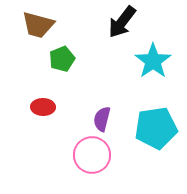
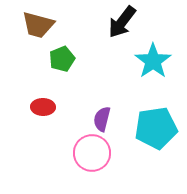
pink circle: moved 2 px up
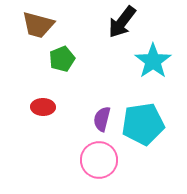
cyan pentagon: moved 13 px left, 4 px up
pink circle: moved 7 px right, 7 px down
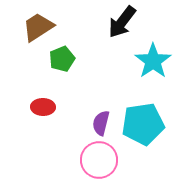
brown trapezoid: moved 2 px down; rotated 132 degrees clockwise
purple semicircle: moved 1 px left, 4 px down
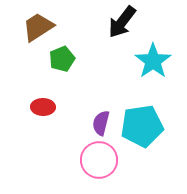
cyan pentagon: moved 1 px left, 2 px down
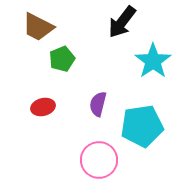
brown trapezoid: rotated 120 degrees counterclockwise
red ellipse: rotated 15 degrees counterclockwise
purple semicircle: moved 3 px left, 19 px up
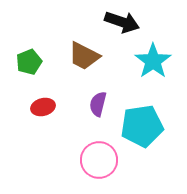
black arrow: rotated 108 degrees counterclockwise
brown trapezoid: moved 46 px right, 29 px down
green pentagon: moved 33 px left, 3 px down
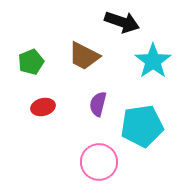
green pentagon: moved 2 px right
pink circle: moved 2 px down
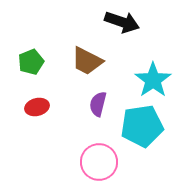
brown trapezoid: moved 3 px right, 5 px down
cyan star: moved 19 px down
red ellipse: moved 6 px left
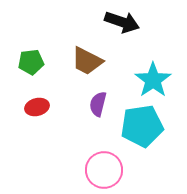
green pentagon: rotated 15 degrees clockwise
pink circle: moved 5 px right, 8 px down
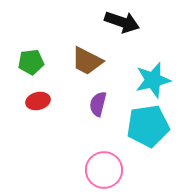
cyan star: rotated 21 degrees clockwise
red ellipse: moved 1 px right, 6 px up
cyan pentagon: moved 6 px right
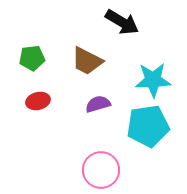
black arrow: rotated 12 degrees clockwise
green pentagon: moved 1 px right, 4 px up
cyan star: rotated 12 degrees clockwise
purple semicircle: rotated 60 degrees clockwise
pink circle: moved 3 px left
